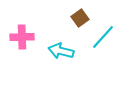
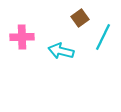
cyan line: rotated 16 degrees counterclockwise
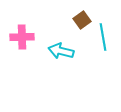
brown square: moved 2 px right, 2 px down
cyan line: rotated 36 degrees counterclockwise
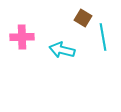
brown square: moved 1 px right, 2 px up; rotated 24 degrees counterclockwise
cyan arrow: moved 1 px right, 1 px up
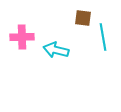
brown square: rotated 24 degrees counterclockwise
cyan arrow: moved 6 px left
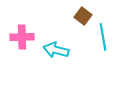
brown square: moved 2 px up; rotated 30 degrees clockwise
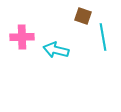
brown square: rotated 18 degrees counterclockwise
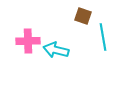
pink cross: moved 6 px right, 4 px down
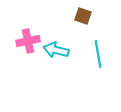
cyan line: moved 5 px left, 17 px down
pink cross: rotated 10 degrees counterclockwise
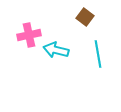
brown square: moved 2 px right, 1 px down; rotated 18 degrees clockwise
pink cross: moved 1 px right, 6 px up
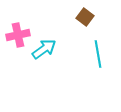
pink cross: moved 11 px left
cyan arrow: moved 12 px left, 1 px up; rotated 130 degrees clockwise
